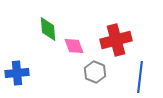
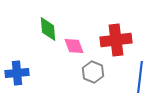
red cross: rotated 8 degrees clockwise
gray hexagon: moved 2 px left
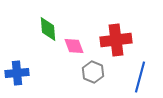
blue line: rotated 8 degrees clockwise
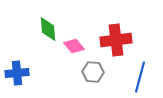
pink diamond: rotated 20 degrees counterclockwise
gray hexagon: rotated 20 degrees counterclockwise
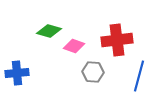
green diamond: moved 1 px right, 2 px down; rotated 70 degrees counterclockwise
red cross: moved 1 px right
pink diamond: rotated 30 degrees counterclockwise
blue line: moved 1 px left, 1 px up
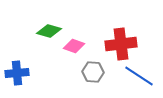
red cross: moved 4 px right, 4 px down
blue line: rotated 72 degrees counterclockwise
